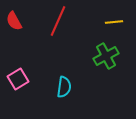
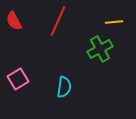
green cross: moved 6 px left, 7 px up
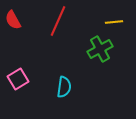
red semicircle: moved 1 px left, 1 px up
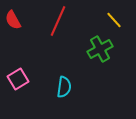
yellow line: moved 2 px up; rotated 54 degrees clockwise
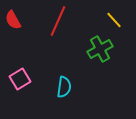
pink square: moved 2 px right
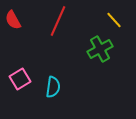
cyan semicircle: moved 11 px left
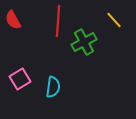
red line: rotated 20 degrees counterclockwise
green cross: moved 16 px left, 7 px up
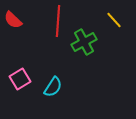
red semicircle: rotated 18 degrees counterclockwise
cyan semicircle: rotated 25 degrees clockwise
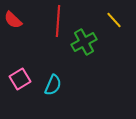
cyan semicircle: moved 2 px up; rotated 10 degrees counterclockwise
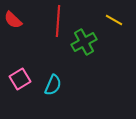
yellow line: rotated 18 degrees counterclockwise
